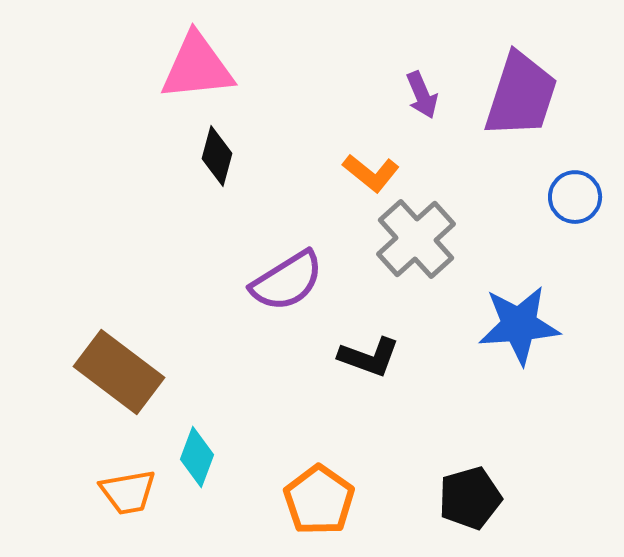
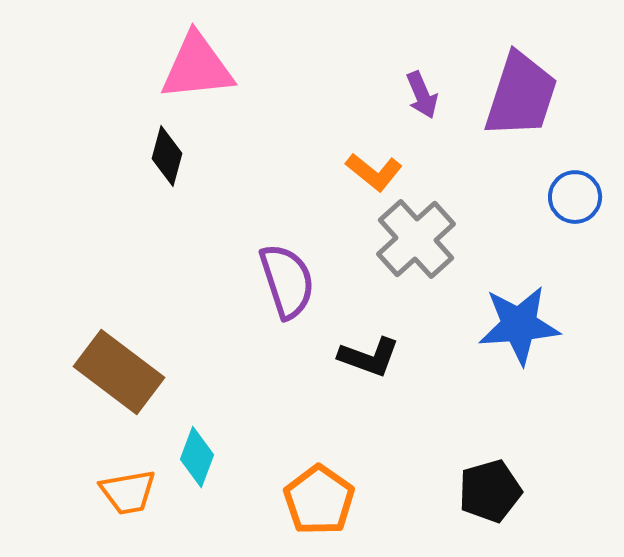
black diamond: moved 50 px left
orange L-shape: moved 3 px right, 1 px up
purple semicircle: rotated 76 degrees counterclockwise
black pentagon: moved 20 px right, 7 px up
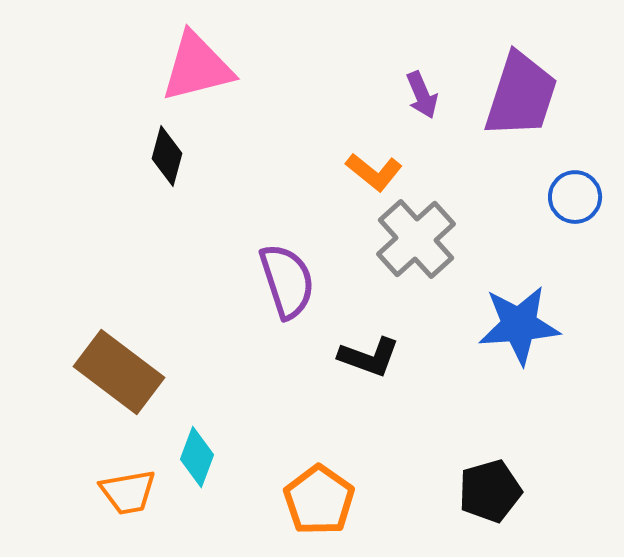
pink triangle: rotated 8 degrees counterclockwise
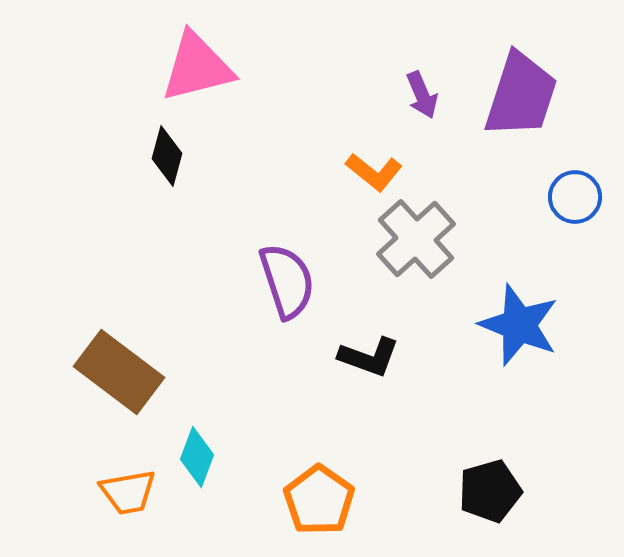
blue star: rotated 26 degrees clockwise
